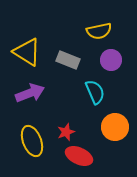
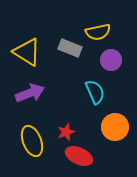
yellow semicircle: moved 1 px left, 1 px down
gray rectangle: moved 2 px right, 12 px up
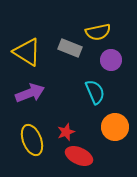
yellow ellipse: moved 1 px up
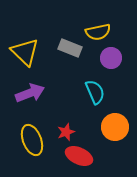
yellow triangle: moved 2 px left; rotated 12 degrees clockwise
purple circle: moved 2 px up
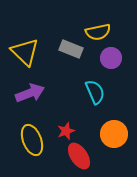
gray rectangle: moved 1 px right, 1 px down
orange circle: moved 1 px left, 7 px down
red star: moved 1 px up
red ellipse: rotated 32 degrees clockwise
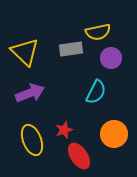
gray rectangle: rotated 30 degrees counterclockwise
cyan semicircle: moved 1 px right; rotated 50 degrees clockwise
red star: moved 2 px left, 1 px up
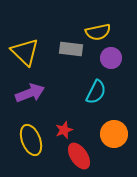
gray rectangle: rotated 15 degrees clockwise
yellow ellipse: moved 1 px left
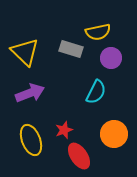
gray rectangle: rotated 10 degrees clockwise
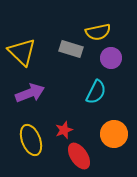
yellow triangle: moved 3 px left
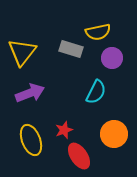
yellow triangle: rotated 24 degrees clockwise
purple circle: moved 1 px right
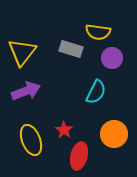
yellow semicircle: rotated 20 degrees clockwise
purple arrow: moved 4 px left, 2 px up
red star: rotated 18 degrees counterclockwise
red ellipse: rotated 48 degrees clockwise
